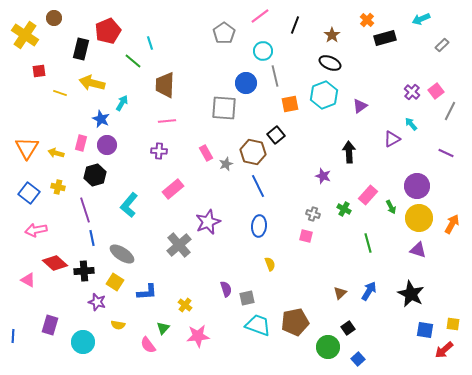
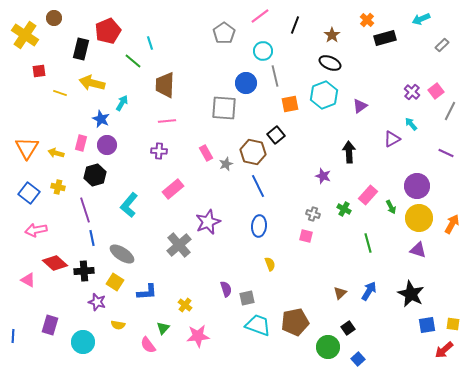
blue square at (425, 330): moved 2 px right, 5 px up; rotated 18 degrees counterclockwise
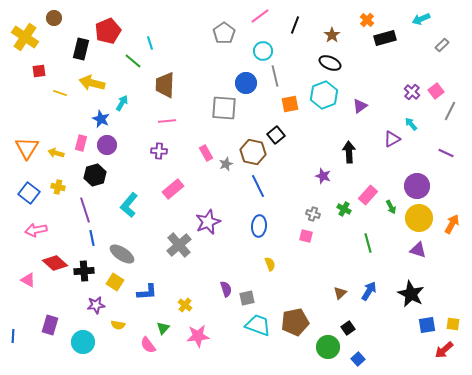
yellow cross at (25, 35): moved 2 px down
purple star at (97, 302): moved 1 px left, 3 px down; rotated 24 degrees counterclockwise
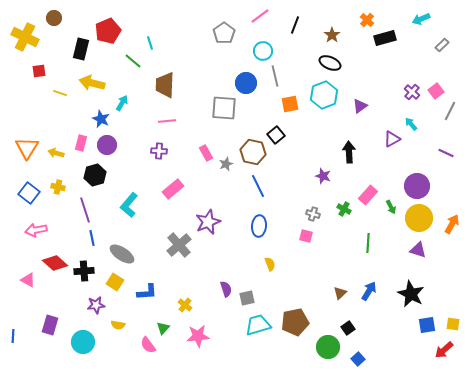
yellow cross at (25, 37): rotated 8 degrees counterclockwise
green line at (368, 243): rotated 18 degrees clockwise
cyan trapezoid at (258, 325): rotated 36 degrees counterclockwise
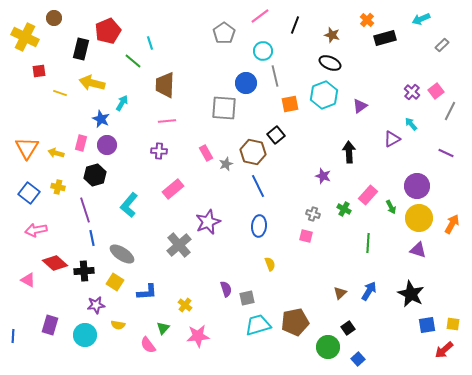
brown star at (332, 35): rotated 21 degrees counterclockwise
cyan circle at (83, 342): moved 2 px right, 7 px up
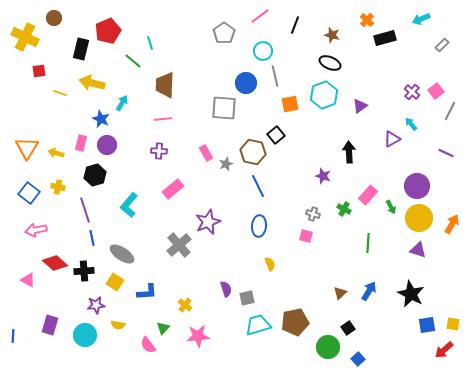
pink line at (167, 121): moved 4 px left, 2 px up
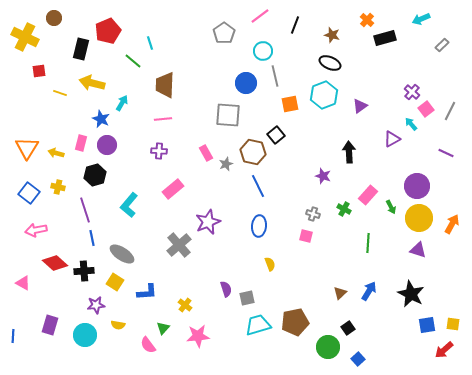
pink square at (436, 91): moved 10 px left, 18 px down
gray square at (224, 108): moved 4 px right, 7 px down
pink triangle at (28, 280): moved 5 px left, 3 px down
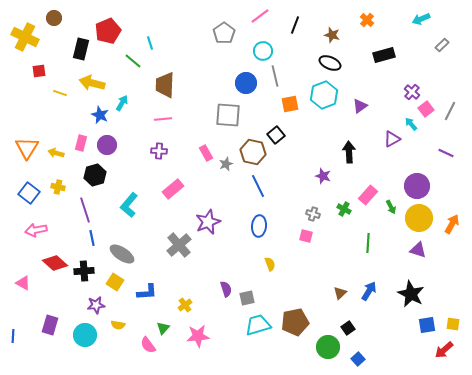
black rectangle at (385, 38): moved 1 px left, 17 px down
blue star at (101, 119): moved 1 px left, 4 px up
yellow cross at (185, 305): rotated 16 degrees clockwise
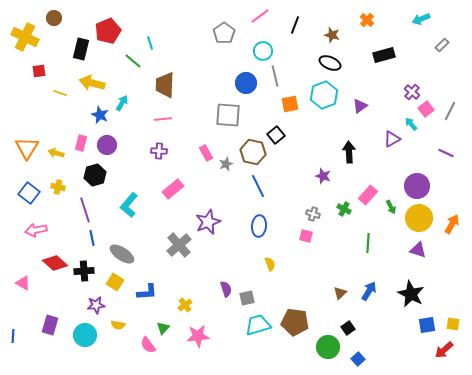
brown pentagon at (295, 322): rotated 20 degrees clockwise
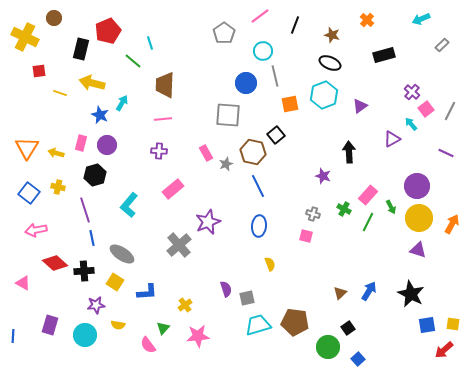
green line at (368, 243): moved 21 px up; rotated 24 degrees clockwise
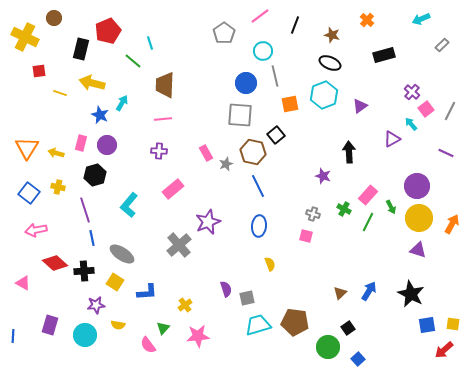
gray square at (228, 115): moved 12 px right
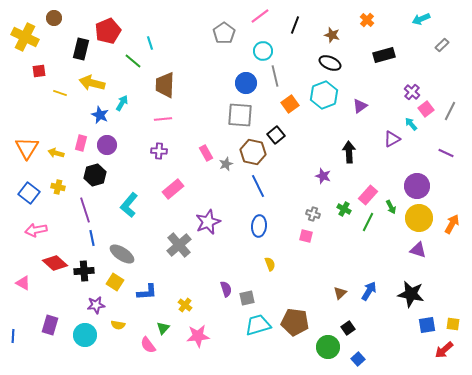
orange square at (290, 104): rotated 24 degrees counterclockwise
black star at (411, 294): rotated 16 degrees counterclockwise
yellow cross at (185, 305): rotated 16 degrees counterclockwise
